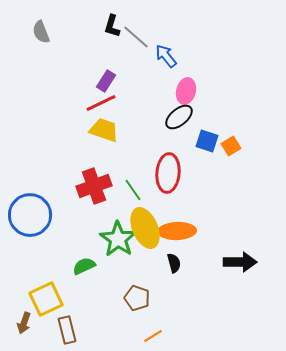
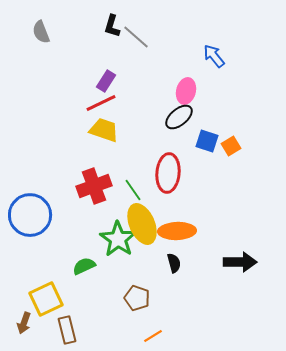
blue arrow: moved 48 px right
yellow ellipse: moved 3 px left, 4 px up
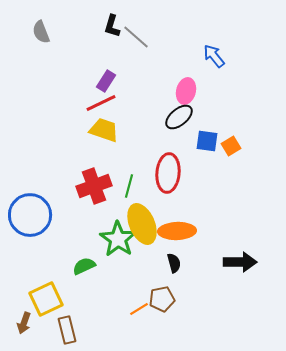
blue square: rotated 10 degrees counterclockwise
green line: moved 4 px left, 4 px up; rotated 50 degrees clockwise
brown pentagon: moved 25 px right, 1 px down; rotated 30 degrees counterclockwise
orange line: moved 14 px left, 27 px up
